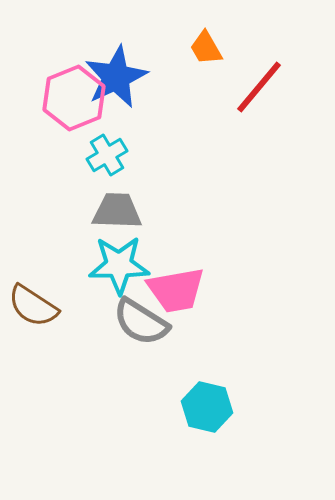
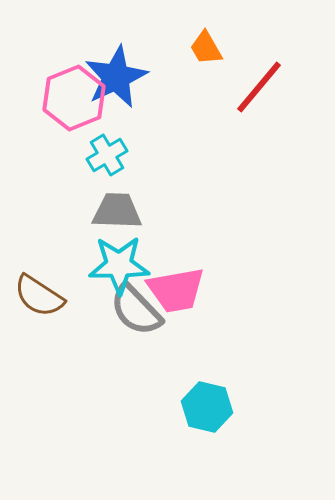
brown semicircle: moved 6 px right, 10 px up
gray semicircle: moved 5 px left, 12 px up; rotated 14 degrees clockwise
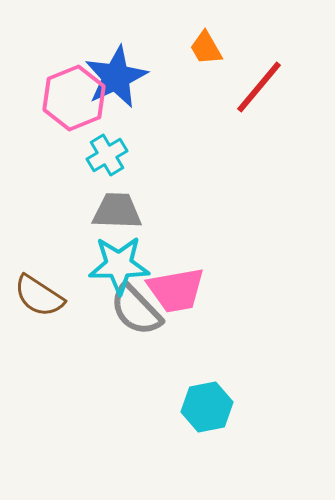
cyan hexagon: rotated 24 degrees counterclockwise
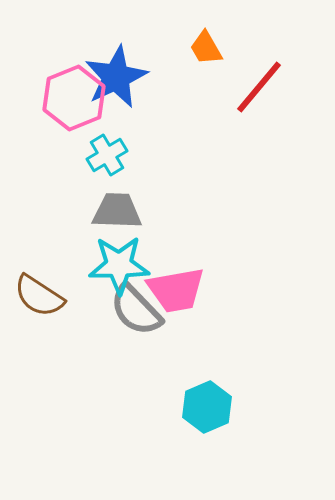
cyan hexagon: rotated 12 degrees counterclockwise
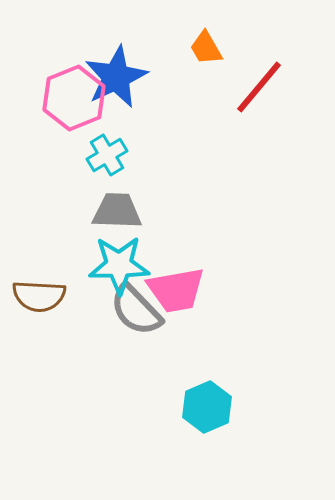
brown semicircle: rotated 30 degrees counterclockwise
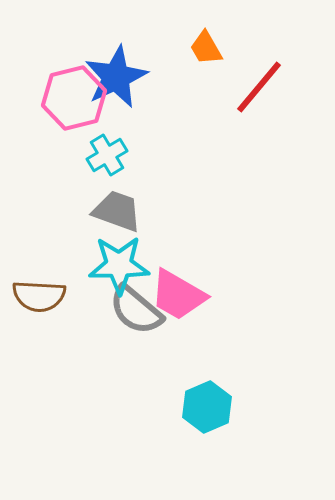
pink hexagon: rotated 8 degrees clockwise
gray trapezoid: rotated 18 degrees clockwise
pink trapezoid: moved 2 px right, 5 px down; rotated 40 degrees clockwise
gray semicircle: rotated 6 degrees counterclockwise
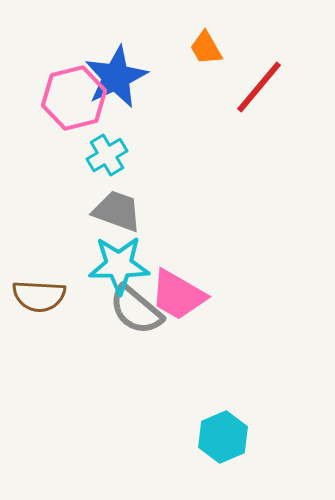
cyan hexagon: moved 16 px right, 30 px down
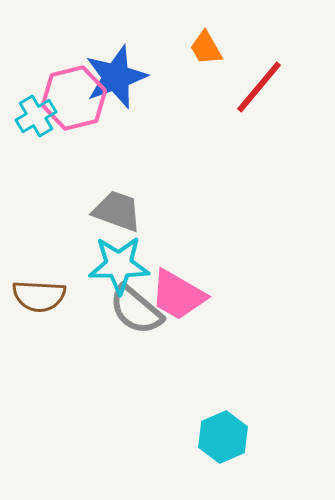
blue star: rotated 6 degrees clockwise
cyan cross: moved 71 px left, 39 px up
